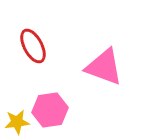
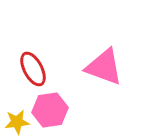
red ellipse: moved 23 px down
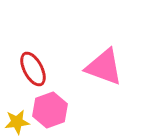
pink hexagon: rotated 12 degrees counterclockwise
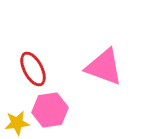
pink hexagon: rotated 12 degrees clockwise
yellow star: moved 1 px down
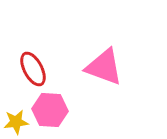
pink hexagon: rotated 12 degrees clockwise
yellow star: moved 1 px left, 1 px up
